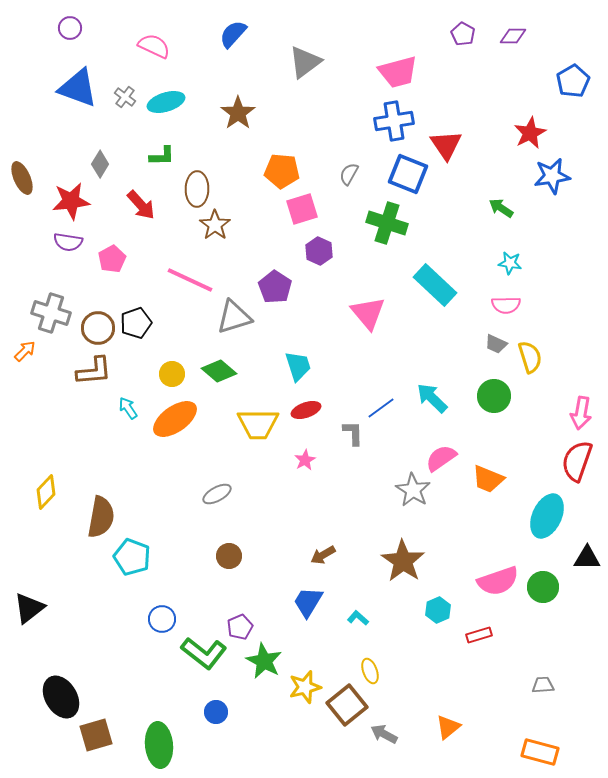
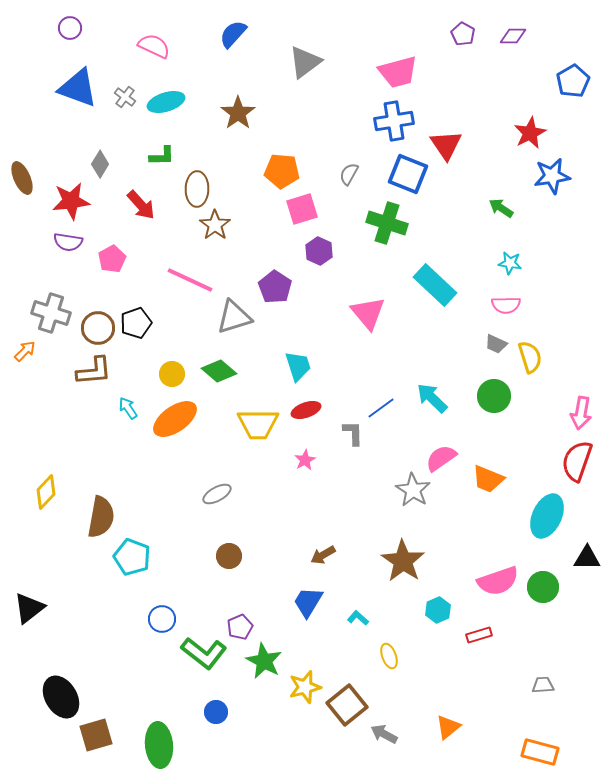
yellow ellipse at (370, 671): moved 19 px right, 15 px up
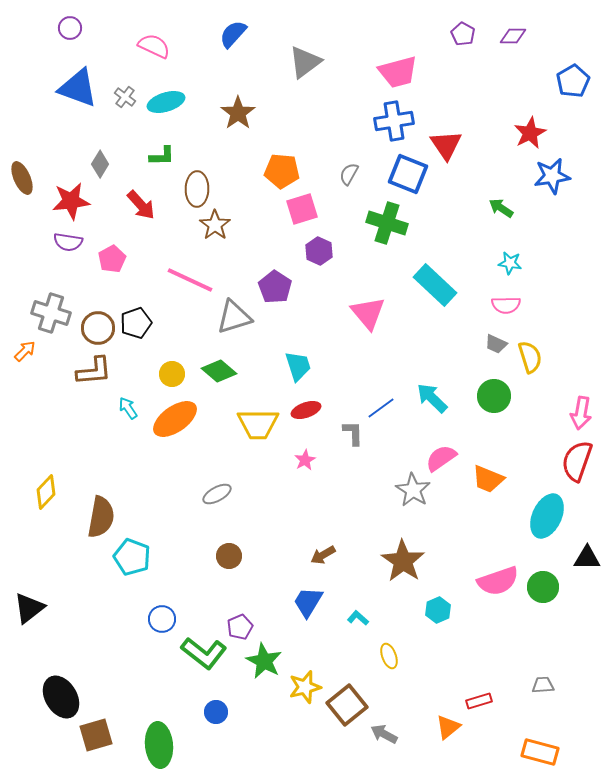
red rectangle at (479, 635): moved 66 px down
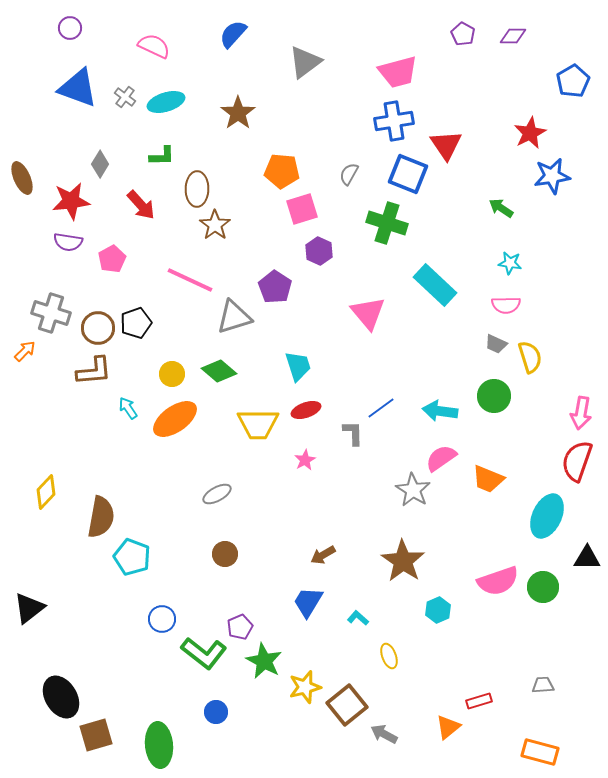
cyan arrow at (432, 398): moved 8 px right, 13 px down; rotated 36 degrees counterclockwise
brown circle at (229, 556): moved 4 px left, 2 px up
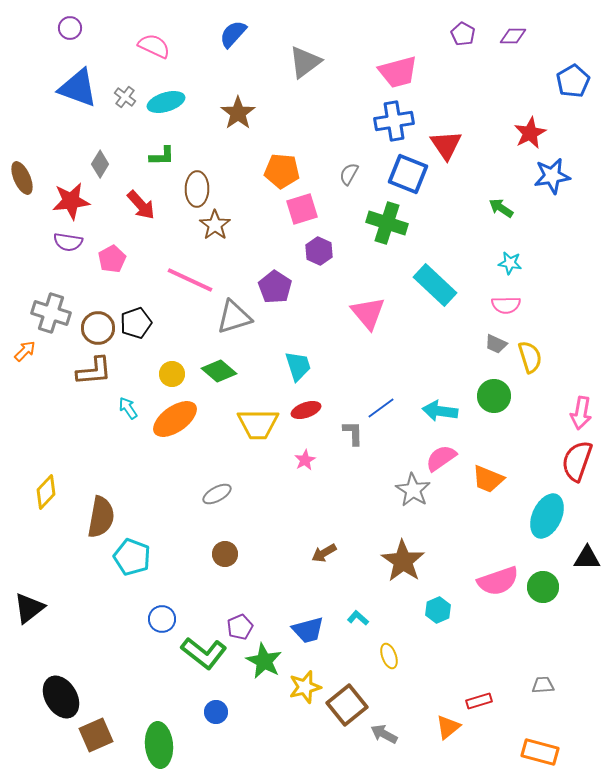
brown arrow at (323, 555): moved 1 px right, 2 px up
blue trapezoid at (308, 602): moved 28 px down; rotated 136 degrees counterclockwise
brown square at (96, 735): rotated 8 degrees counterclockwise
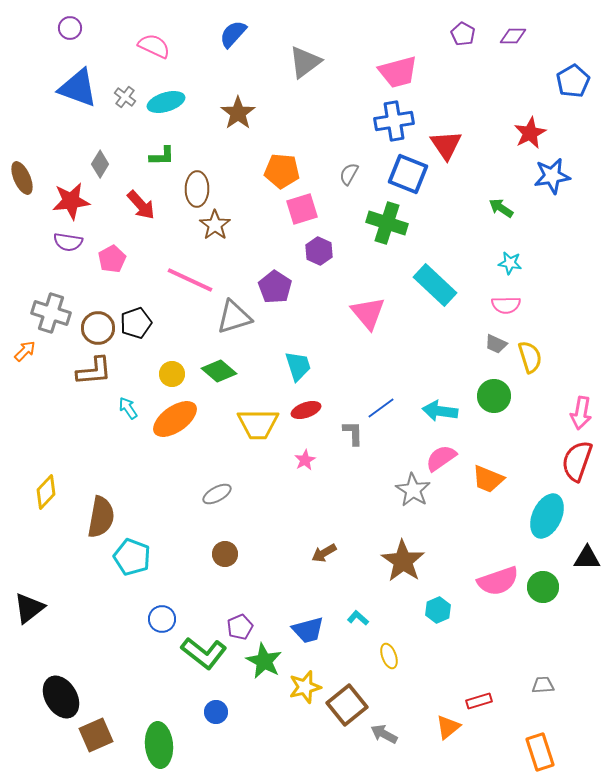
orange rectangle at (540, 752): rotated 57 degrees clockwise
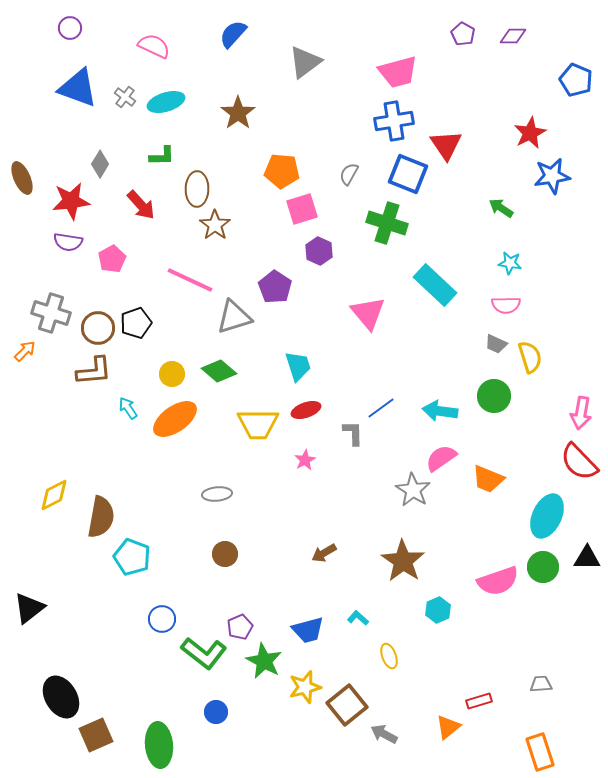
blue pentagon at (573, 81): moved 3 px right, 1 px up; rotated 20 degrees counterclockwise
red semicircle at (577, 461): moved 2 px right, 1 px down; rotated 63 degrees counterclockwise
yellow diamond at (46, 492): moved 8 px right, 3 px down; rotated 20 degrees clockwise
gray ellipse at (217, 494): rotated 24 degrees clockwise
green circle at (543, 587): moved 20 px up
gray trapezoid at (543, 685): moved 2 px left, 1 px up
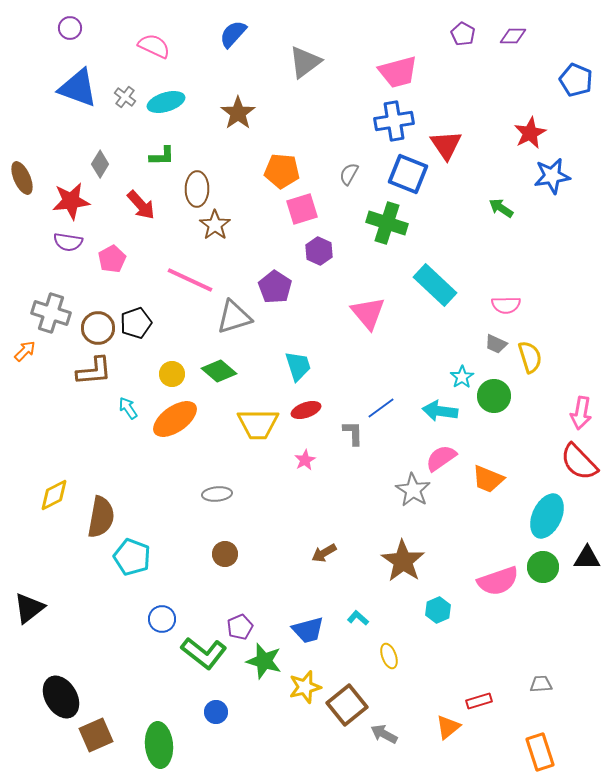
cyan star at (510, 263): moved 48 px left, 114 px down; rotated 30 degrees clockwise
green star at (264, 661): rotated 12 degrees counterclockwise
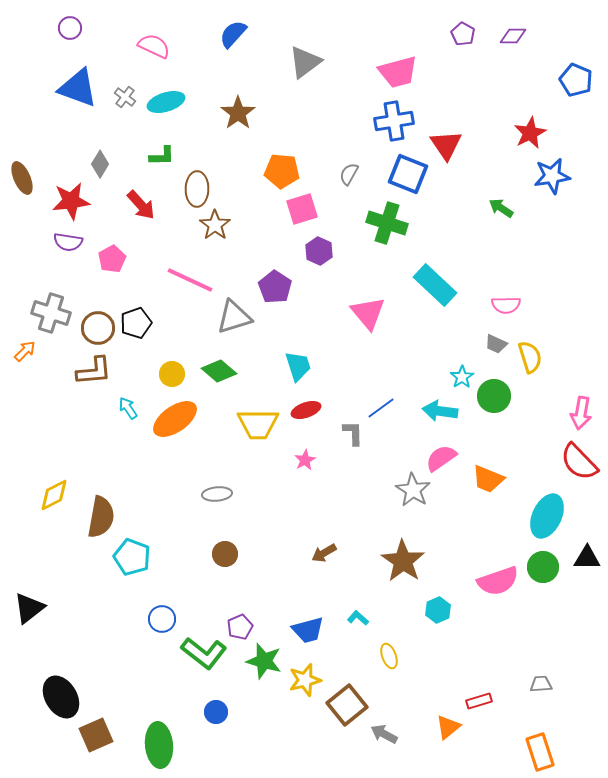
yellow star at (305, 687): moved 7 px up
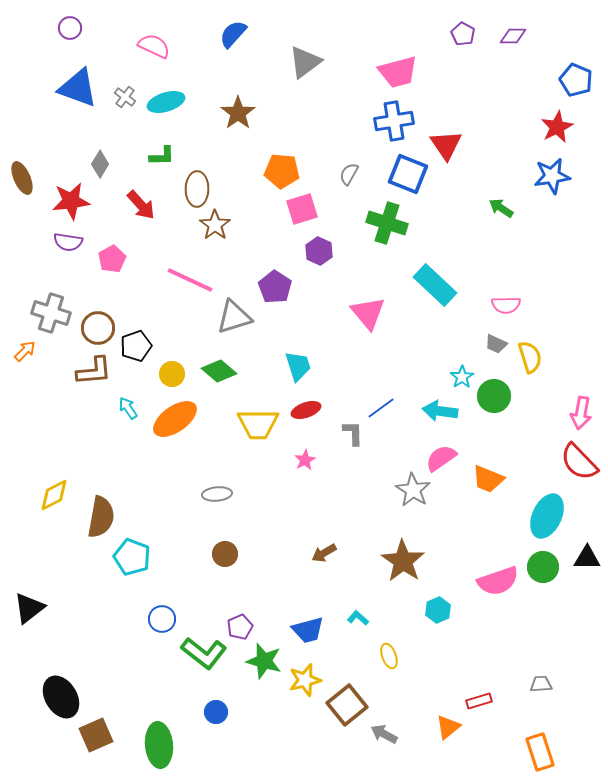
red star at (530, 133): moved 27 px right, 6 px up
black pentagon at (136, 323): moved 23 px down
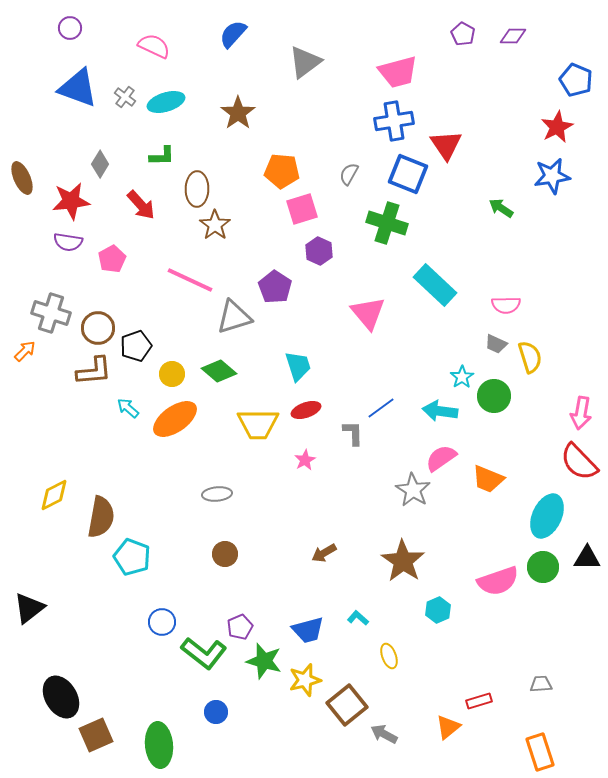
cyan arrow at (128, 408): rotated 15 degrees counterclockwise
blue circle at (162, 619): moved 3 px down
